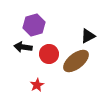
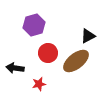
black arrow: moved 8 px left, 21 px down
red circle: moved 1 px left, 1 px up
red star: moved 2 px right, 1 px up; rotated 16 degrees clockwise
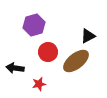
red circle: moved 1 px up
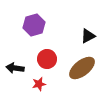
red circle: moved 1 px left, 7 px down
brown ellipse: moved 6 px right, 7 px down
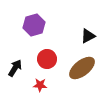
black arrow: rotated 114 degrees clockwise
red star: moved 1 px right, 1 px down; rotated 16 degrees clockwise
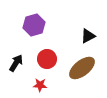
black arrow: moved 1 px right, 5 px up
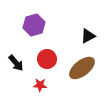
black arrow: rotated 108 degrees clockwise
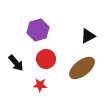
purple hexagon: moved 4 px right, 5 px down
red circle: moved 1 px left
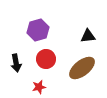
black triangle: rotated 21 degrees clockwise
black arrow: rotated 30 degrees clockwise
red star: moved 1 px left, 2 px down; rotated 16 degrees counterclockwise
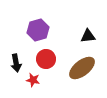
red star: moved 6 px left, 7 px up; rotated 24 degrees clockwise
